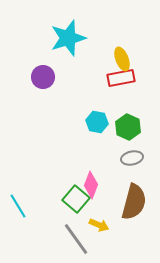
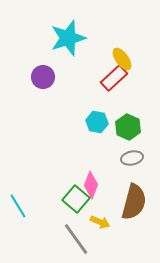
yellow ellipse: rotated 15 degrees counterclockwise
red rectangle: moved 7 px left; rotated 32 degrees counterclockwise
yellow arrow: moved 1 px right, 3 px up
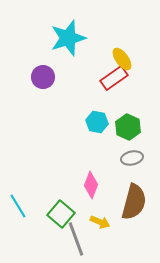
red rectangle: rotated 8 degrees clockwise
green square: moved 15 px left, 15 px down
gray line: rotated 16 degrees clockwise
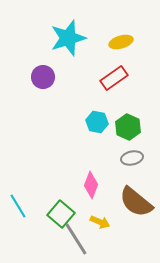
yellow ellipse: moved 1 px left, 17 px up; rotated 70 degrees counterclockwise
brown semicircle: moved 2 px right; rotated 114 degrees clockwise
gray line: rotated 12 degrees counterclockwise
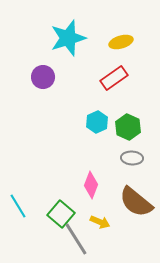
cyan hexagon: rotated 25 degrees clockwise
gray ellipse: rotated 15 degrees clockwise
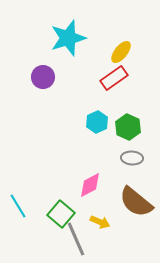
yellow ellipse: moved 10 px down; rotated 35 degrees counterclockwise
pink diamond: moved 1 px left; rotated 40 degrees clockwise
gray line: rotated 8 degrees clockwise
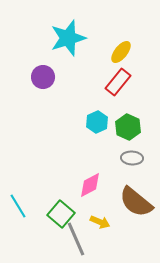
red rectangle: moved 4 px right, 4 px down; rotated 16 degrees counterclockwise
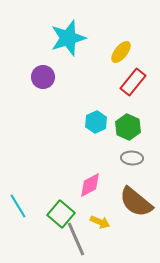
red rectangle: moved 15 px right
cyan hexagon: moved 1 px left
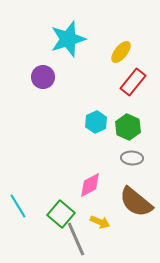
cyan star: moved 1 px down
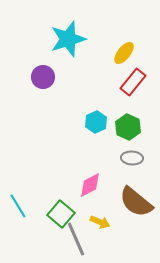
yellow ellipse: moved 3 px right, 1 px down
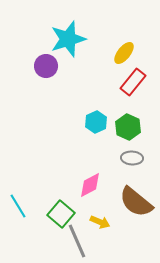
purple circle: moved 3 px right, 11 px up
gray line: moved 1 px right, 2 px down
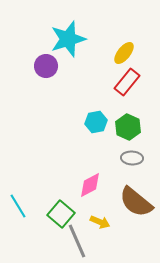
red rectangle: moved 6 px left
cyan hexagon: rotated 15 degrees clockwise
